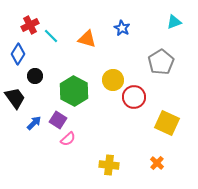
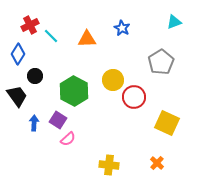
orange triangle: rotated 18 degrees counterclockwise
black trapezoid: moved 2 px right, 2 px up
blue arrow: rotated 42 degrees counterclockwise
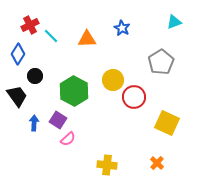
yellow cross: moved 2 px left
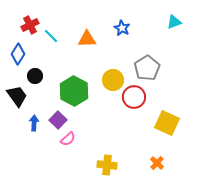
gray pentagon: moved 14 px left, 6 px down
purple square: rotated 12 degrees clockwise
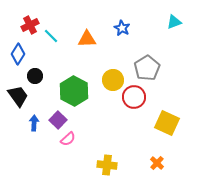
black trapezoid: moved 1 px right
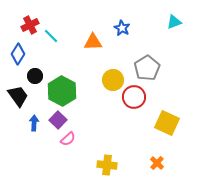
orange triangle: moved 6 px right, 3 px down
green hexagon: moved 12 px left
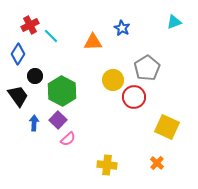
yellow square: moved 4 px down
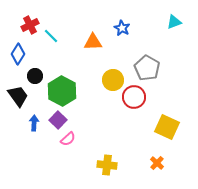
gray pentagon: rotated 10 degrees counterclockwise
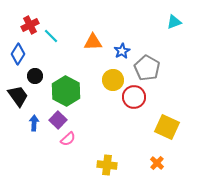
blue star: moved 23 px down; rotated 14 degrees clockwise
green hexagon: moved 4 px right
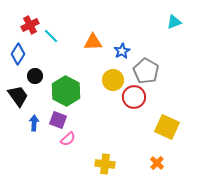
gray pentagon: moved 1 px left, 3 px down
purple square: rotated 24 degrees counterclockwise
yellow cross: moved 2 px left, 1 px up
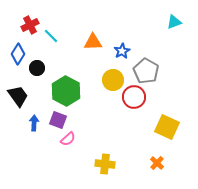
black circle: moved 2 px right, 8 px up
